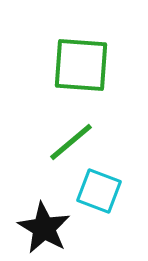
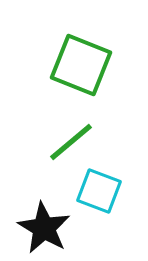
green square: rotated 18 degrees clockwise
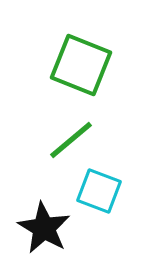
green line: moved 2 px up
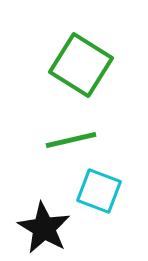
green square: rotated 10 degrees clockwise
green line: rotated 27 degrees clockwise
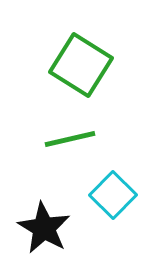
green line: moved 1 px left, 1 px up
cyan square: moved 14 px right, 4 px down; rotated 24 degrees clockwise
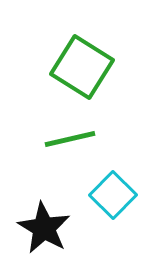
green square: moved 1 px right, 2 px down
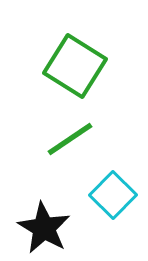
green square: moved 7 px left, 1 px up
green line: rotated 21 degrees counterclockwise
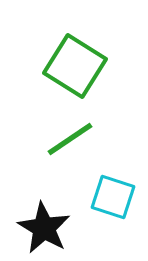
cyan square: moved 2 px down; rotated 27 degrees counterclockwise
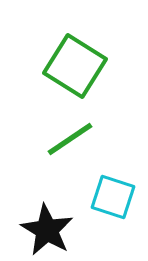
black star: moved 3 px right, 2 px down
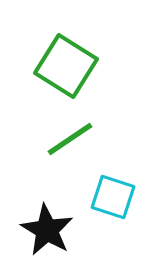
green square: moved 9 px left
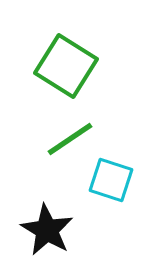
cyan square: moved 2 px left, 17 px up
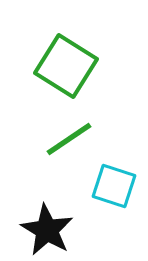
green line: moved 1 px left
cyan square: moved 3 px right, 6 px down
